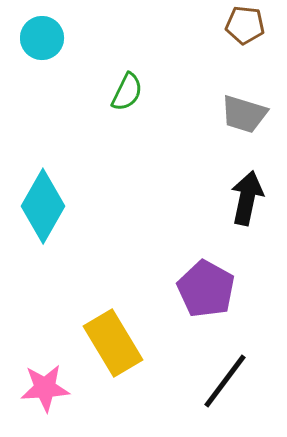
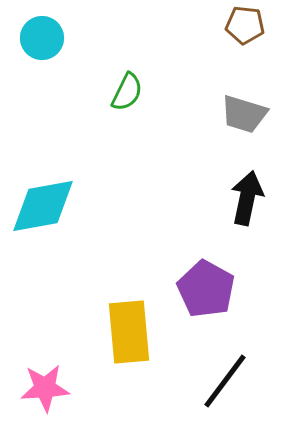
cyan diamond: rotated 50 degrees clockwise
yellow rectangle: moved 16 px right, 11 px up; rotated 26 degrees clockwise
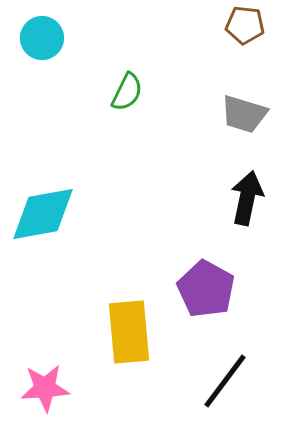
cyan diamond: moved 8 px down
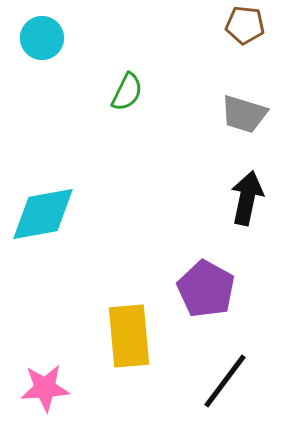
yellow rectangle: moved 4 px down
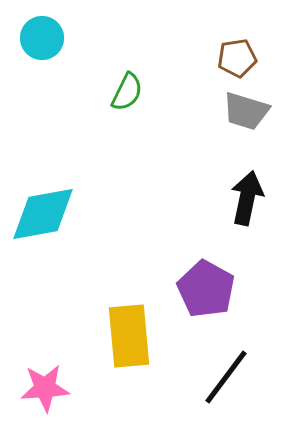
brown pentagon: moved 8 px left, 33 px down; rotated 15 degrees counterclockwise
gray trapezoid: moved 2 px right, 3 px up
black line: moved 1 px right, 4 px up
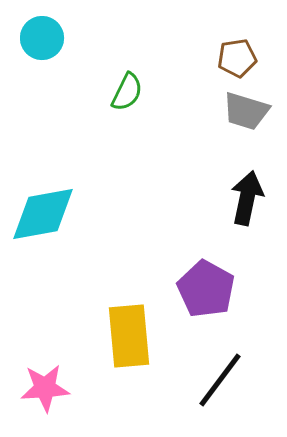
black line: moved 6 px left, 3 px down
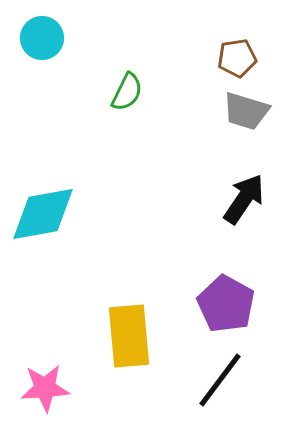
black arrow: moved 3 px left, 1 px down; rotated 22 degrees clockwise
purple pentagon: moved 20 px right, 15 px down
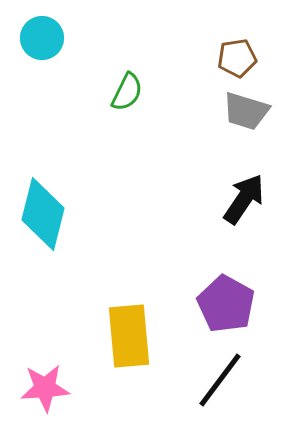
cyan diamond: rotated 66 degrees counterclockwise
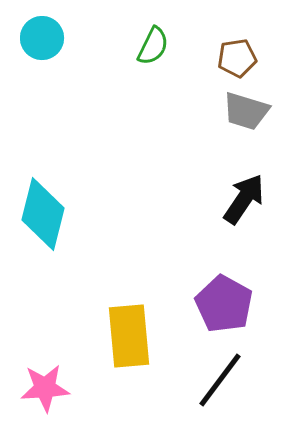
green semicircle: moved 26 px right, 46 px up
purple pentagon: moved 2 px left
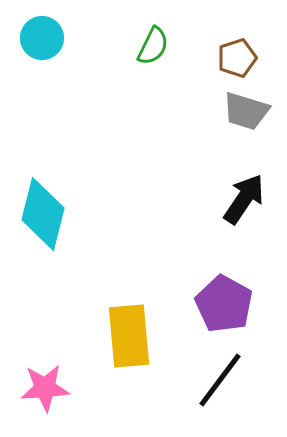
brown pentagon: rotated 9 degrees counterclockwise
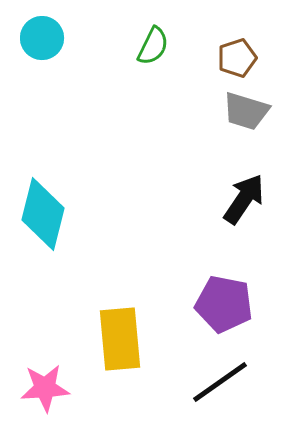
purple pentagon: rotated 18 degrees counterclockwise
yellow rectangle: moved 9 px left, 3 px down
black line: moved 2 px down; rotated 18 degrees clockwise
